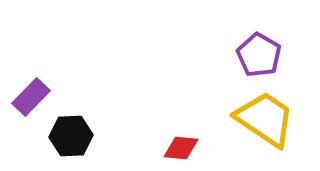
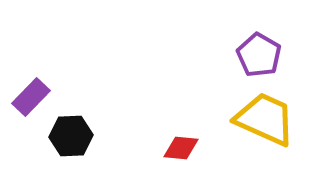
yellow trapezoid: rotated 10 degrees counterclockwise
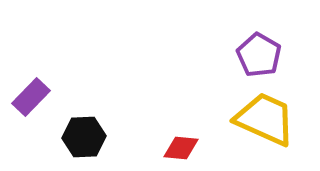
black hexagon: moved 13 px right, 1 px down
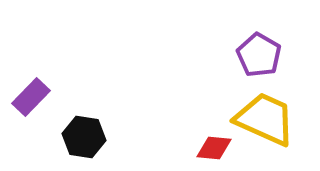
black hexagon: rotated 12 degrees clockwise
red diamond: moved 33 px right
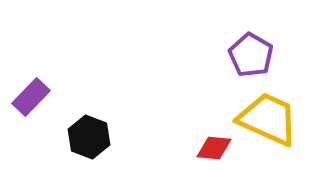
purple pentagon: moved 8 px left
yellow trapezoid: moved 3 px right
black hexagon: moved 5 px right; rotated 12 degrees clockwise
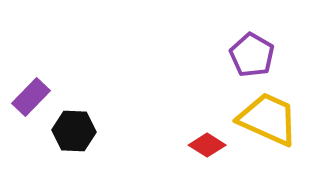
purple pentagon: moved 1 px right
black hexagon: moved 15 px left, 6 px up; rotated 18 degrees counterclockwise
red diamond: moved 7 px left, 3 px up; rotated 27 degrees clockwise
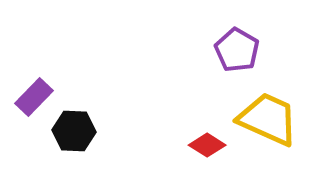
purple pentagon: moved 15 px left, 5 px up
purple rectangle: moved 3 px right
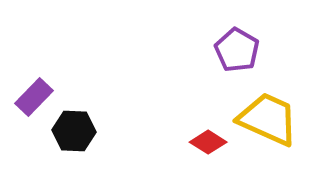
red diamond: moved 1 px right, 3 px up
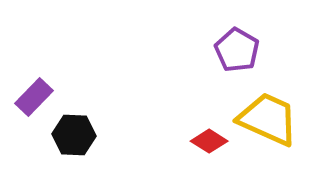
black hexagon: moved 4 px down
red diamond: moved 1 px right, 1 px up
